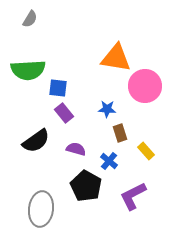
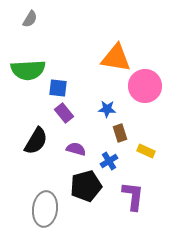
black semicircle: rotated 24 degrees counterclockwise
yellow rectangle: rotated 24 degrees counterclockwise
blue cross: rotated 18 degrees clockwise
black pentagon: rotated 28 degrees clockwise
purple L-shape: rotated 124 degrees clockwise
gray ellipse: moved 4 px right
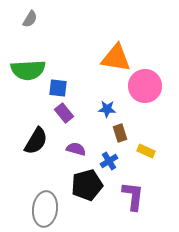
black pentagon: moved 1 px right, 1 px up
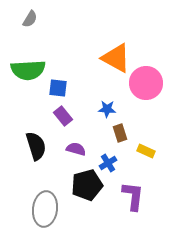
orange triangle: rotated 20 degrees clockwise
pink circle: moved 1 px right, 3 px up
purple rectangle: moved 1 px left, 3 px down
black semicircle: moved 5 px down; rotated 48 degrees counterclockwise
blue cross: moved 1 px left, 2 px down
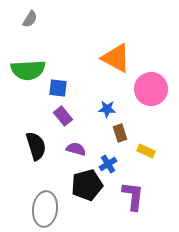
pink circle: moved 5 px right, 6 px down
blue cross: moved 1 px down
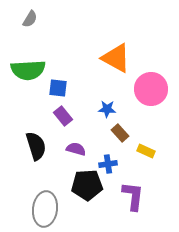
brown rectangle: rotated 24 degrees counterclockwise
blue cross: rotated 24 degrees clockwise
black pentagon: rotated 12 degrees clockwise
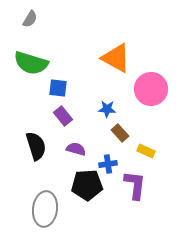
green semicircle: moved 3 px right, 7 px up; rotated 20 degrees clockwise
purple L-shape: moved 2 px right, 11 px up
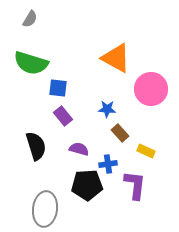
purple semicircle: moved 3 px right
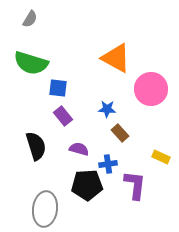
yellow rectangle: moved 15 px right, 6 px down
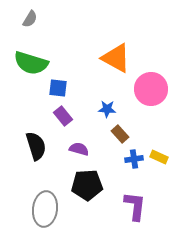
brown rectangle: moved 1 px down
yellow rectangle: moved 2 px left
blue cross: moved 26 px right, 5 px up
purple L-shape: moved 21 px down
